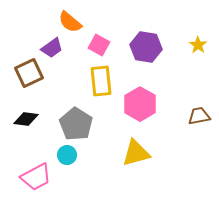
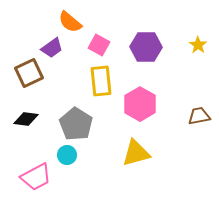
purple hexagon: rotated 8 degrees counterclockwise
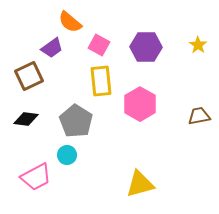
brown square: moved 3 px down
gray pentagon: moved 3 px up
yellow triangle: moved 4 px right, 31 px down
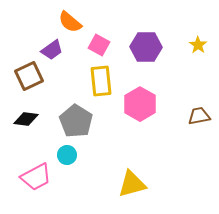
purple trapezoid: moved 2 px down
yellow triangle: moved 8 px left
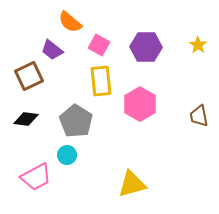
purple trapezoid: rotated 75 degrees clockwise
brown trapezoid: rotated 90 degrees counterclockwise
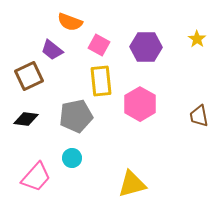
orange semicircle: rotated 20 degrees counterclockwise
yellow star: moved 1 px left, 6 px up
gray pentagon: moved 5 px up; rotated 28 degrees clockwise
cyan circle: moved 5 px right, 3 px down
pink trapezoid: rotated 20 degrees counterclockwise
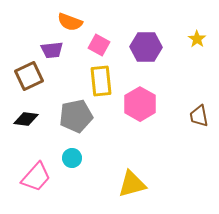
purple trapezoid: rotated 45 degrees counterclockwise
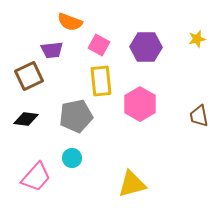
yellow star: rotated 24 degrees clockwise
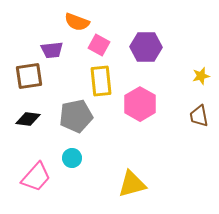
orange semicircle: moved 7 px right
yellow star: moved 4 px right, 37 px down
brown square: rotated 16 degrees clockwise
black diamond: moved 2 px right
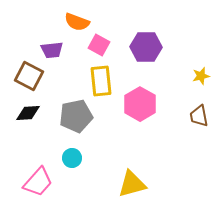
brown square: rotated 36 degrees clockwise
black diamond: moved 6 px up; rotated 10 degrees counterclockwise
pink trapezoid: moved 2 px right, 5 px down
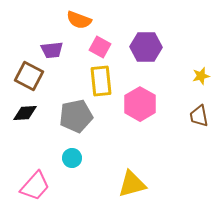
orange semicircle: moved 2 px right, 2 px up
pink square: moved 1 px right, 2 px down
black diamond: moved 3 px left
pink trapezoid: moved 3 px left, 4 px down
